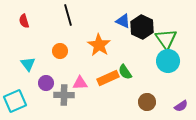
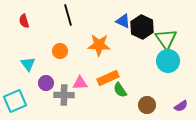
orange star: rotated 30 degrees counterclockwise
green semicircle: moved 5 px left, 18 px down
brown circle: moved 3 px down
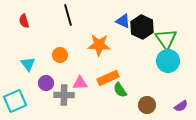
orange circle: moved 4 px down
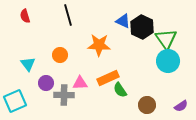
red semicircle: moved 1 px right, 5 px up
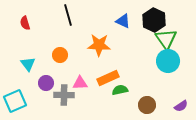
red semicircle: moved 7 px down
black hexagon: moved 12 px right, 7 px up
green semicircle: rotated 112 degrees clockwise
